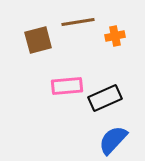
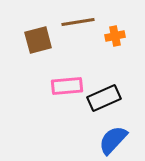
black rectangle: moved 1 px left
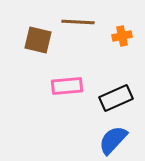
brown line: rotated 12 degrees clockwise
orange cross: moved 7 px right
brown square: rotated 28 degrees clockwise
black rectangle: moved 12 px right
